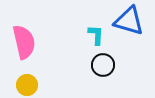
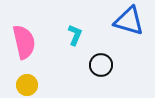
cyan L-shape: moved 21 px left; rotated 20 degrees clockwise
black circle: moved 2 px left
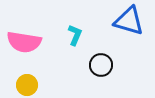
pink semicircle: rotated 112 degrees clockwise
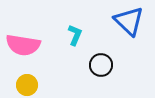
blue triangle: rotated 28 degrees clockwise
pink semicircle: moved 1 px left, 3 px down
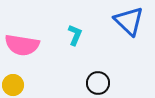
pink semicircle: moved 1 px left
black circle: moved 3 px left, 18 px down
yellow circle: moved 14 px left
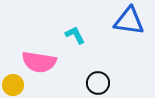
blue triangle: rotated 36 degrees counterclockwise
cyan L-shape: rotated 50 degrees counterclockwise
pink semicircle: moved 17 px right, 17 px down
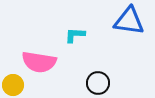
cyan L-shape: rotated 60 degrees counterclockwise
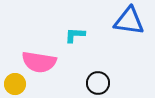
yellow circle: moved 2 px right, 1 px up
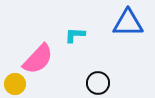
blue triangle: moved 1 px left, 2 px down; rotated 8 degrees counterclockwise
pink semicircle: moved 1 px left, 3 px up; rotated 56 degrees counterclockwise
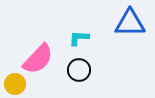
blue triangle: moved 2 px right
cyan L-shape: moved 4 px right, 3 px down
black circle: moved 19 px left, 13 px up
